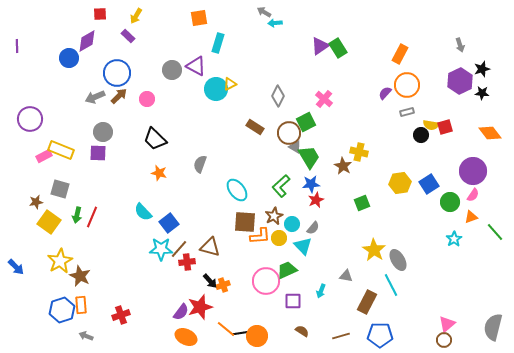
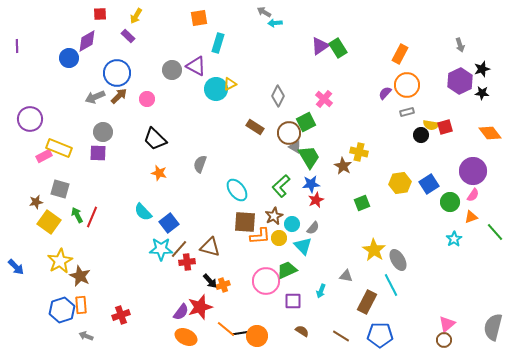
yellow rectangle at (61, 150): moved 2 px left, 2 px up
green arrow at (77, 215): rotated 140 degrees clockwise
brown line at (341, 336): rotated 48 degrees clockwise
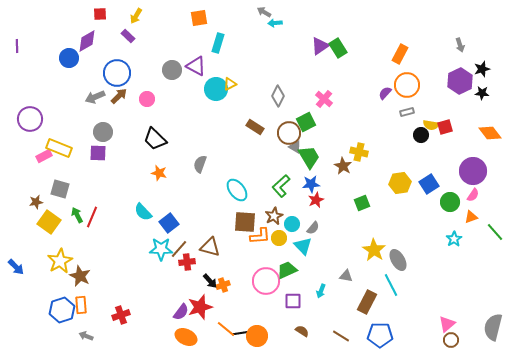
brown circle at (444, 340): moved 7 px right
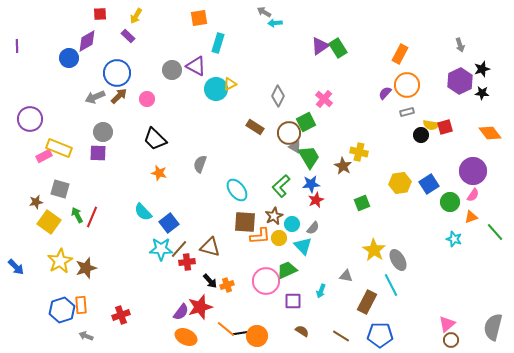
cyan star at (454, 239): rotated 21 degrees counterclockwise
brown star at (80, 276): moved 6 px right, 8 px up; rotated 30 degrees clockwise
orange cross at (223, 285): moved 4 px right
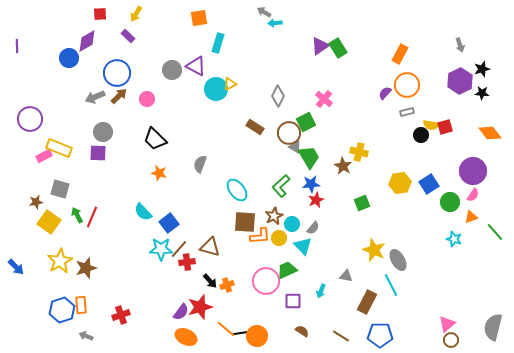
yellow arrow at (136, 16): moved 2 px up
yellow star at (374, 250): rotated 10 degrees counterclockwise
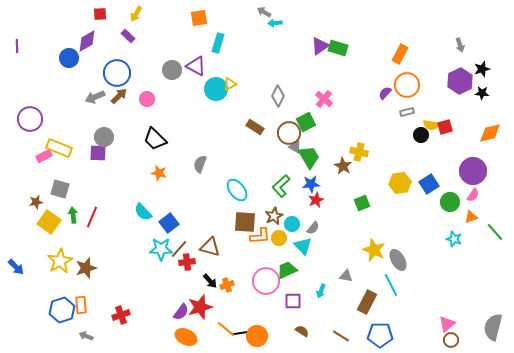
green rectangle at (338, 48): rotated 42 degrees counterclockwise
gray circle at (103, 132): moved 1 px right, 5 px down
orange diamond at (490, 133): rotated 65 degrees counterclockwise
green arrow at (77, 215): moved 4 px left; rotated 21 degrees clockwise
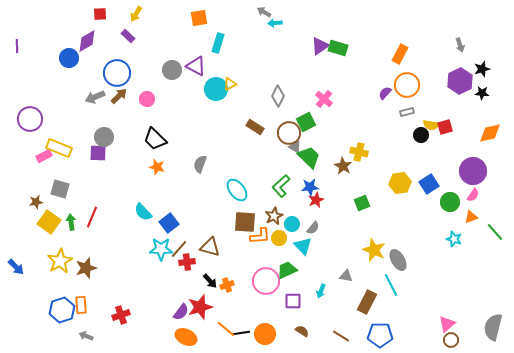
green trapezoid at (309, 157): rotated 15 degrees counterclockwise
orange star at (159, 173): moved 2 px left, 6 px up
blue star at (311, 184): moved 1 px left, 3 px down
green arrow at (73, 215): moved 2 px left, 7 px down
orange circle at (257, 336): moved 8 px right, 2 px up
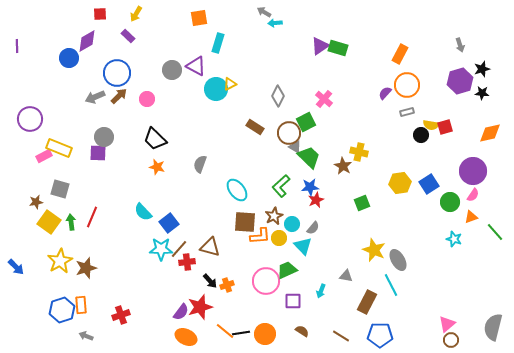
purple hexagon at (460, 81): rotated 10 degrees clockwise
orange line at (226, 329): moved 1 px left, 2 px down
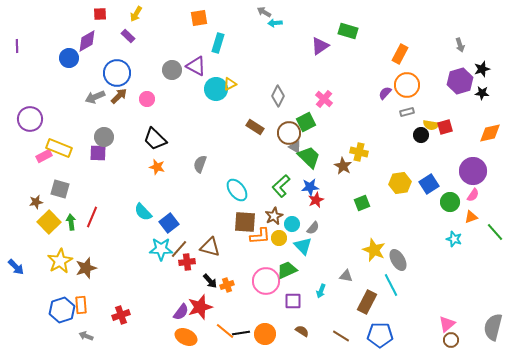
green rectangle at (338, 48): moved 10 px right, 17 px up
yellow square at (49, 222): rotated 10 degrees clockwise
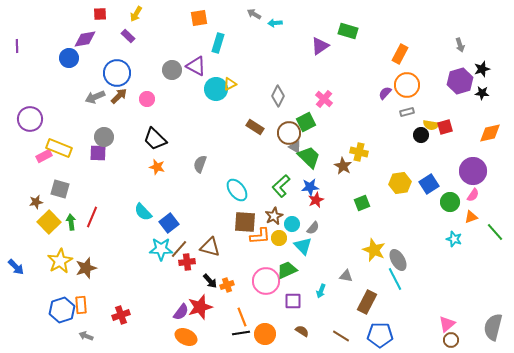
gray arrow at (264, 12): moved 10 px left, 2 px down
purple diamond at (87, 41): moved 2 px left, 2 px up; rotated 20 degrees clockwise
cyan line at (391, 285): moved 4 px right, 6 px up
orange line at (225, 331): moved 17 px right, 14 px up; rotated 30 degrees clockwise
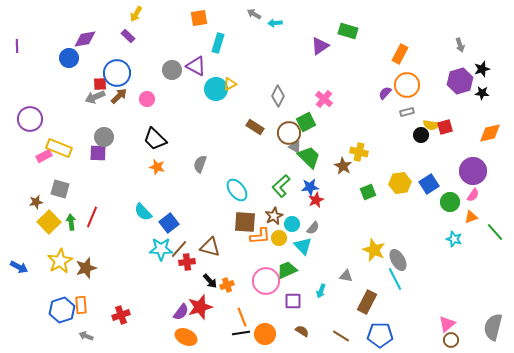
red square at (100, 14): moved 70 px down
green square at (362, 203): moved 6 px right, 11 px up
blue arrow at (16, 267): moved 3 px right; rotated 18 degrees counterclockwise
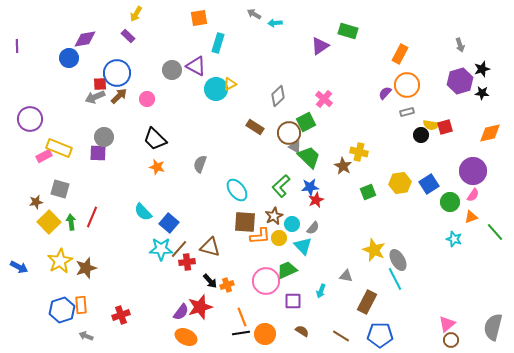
gray diamond at (278, 96): rotated 20 degrees clockwise
blue square at (169, 223): rotated 12 degrees counterclockwise
